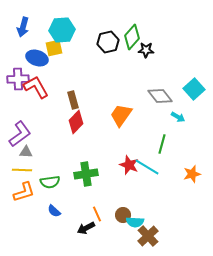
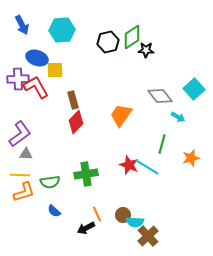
blue arrow: moved 1 px left, 2 px up; rotated 42 degrees counterclockwise
green diamond: rotated 15 degrees clockwise
yellow square: moved 1 px right, 22 px down; rotated 12 degrees clockwise
gray triangle: moved 2 px down
yellow line: moved 2 px left, 5 px down
orange star: moved 1 px left, 16 px up
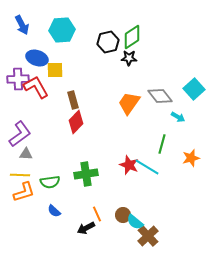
black star: moved 17 px left, 8 px down
orange trapezoid: moved 8 px right, 12 px up
cyan semicircle: rotated 36 degrees clockwise
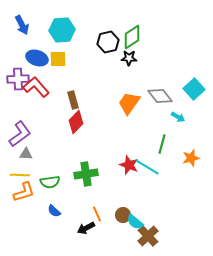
yellow square: moved 3 px right, 11 px up
red L-shape: rotated 12 degrees counterclockwise
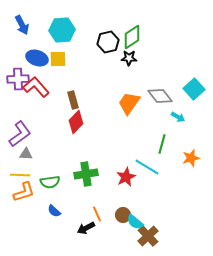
red star: moved 3 px left, 12 px down; rotated 24 degrees clockwise
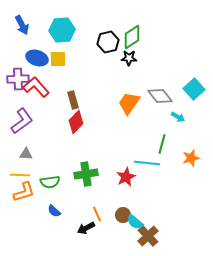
purple L-shape: moved 2 px right, 13 px up
cyan line: moved 4 px up; rotated 25 degrees counterclockwise
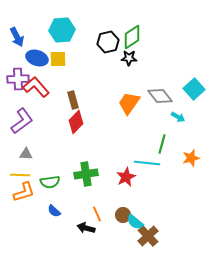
blue arrow: moved 5 px left, 12 px down
black arrow: rotated 42 degrees clockwise
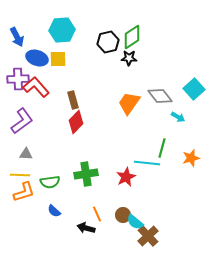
green line: moved 4 px down
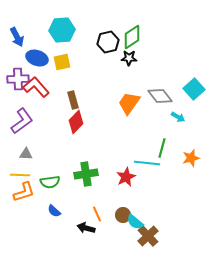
yellow square: moved 4 px right, 3 px down; rotated 12 degrees counterclockwise
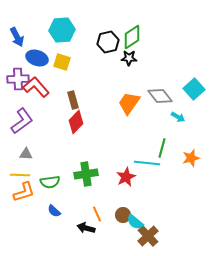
yellow square: rotated 30 degrees clockwise
